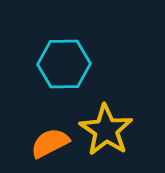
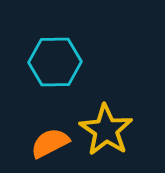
cyan hexagon: moved 9 px left, 2 px up
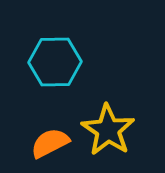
yellow star: moved 2 px right
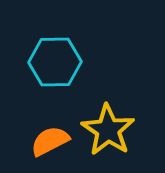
orange semicircle: moved 2 px up
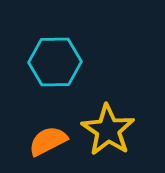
orange semicircle: moved 2 px left
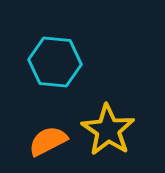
cyan hexagon: rotated 6 degrees clockwise
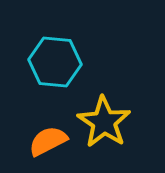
yellow star: moved 4 px left, 8 px up
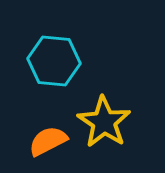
cyan hexagon: moved 1 px left, 1 px up
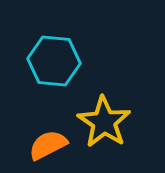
orange semicircle: moved 4 px down
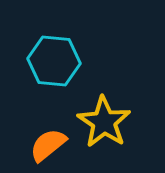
orange semicircle: rotated 12 degrees counterclockwise
